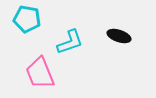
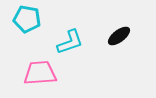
black ellipse: rotated 55 degrees counterclockwise
pink trapezoid: rotated 108 degrees clockwise
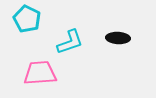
cyan pentagon: rotated 16 degrees clockwise
black ellipse: moved 1 px left, 2 px down; rotated 40 degrees clockwise
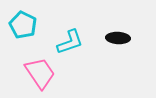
cyan pentagon: moved 4 px left, 6 px down
pink trapezoid: rotated 60 degrees clockwise
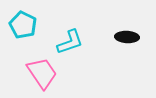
black ellipse: moved 9 px right, 1 px up
pink trapezoid: moved 2 px right
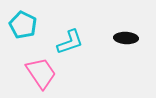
black ellipse: moved 1 px left, 1 px down
pink trapezoid: moved 1 px left
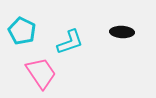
cyan pentagon: moved 1 px left, 6 px down
black ellipse: moved 4 px left, 6 px up
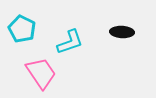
cyan pentagon: moved 2 px up
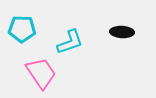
cyan pentagon: rotated 24 degrees counterclockwise
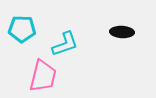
cyan L-shape: moved 5 px left, 2 px down
pink trapezoid: moved 2 px right, 3 px down; rotated 48 degrees clockwise
